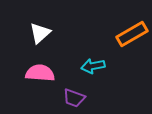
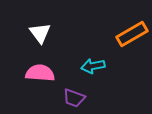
white triangle: rotated 25 degrees counterclockwise
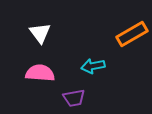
purple trapezoid: rotated 30 degrees counterclockwise
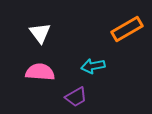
orange rectangle: moved 5 px left, 5 px up
pink semicircle: moved 1 px up
purple trapezoid: moved 2 px right, 1 px up; rotated 20 degrees counterclockwise
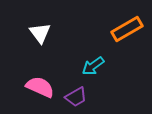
cyan arrow: rotated 25 degrees counterclockwise
pink semicircle: moved 15 px down; rotated 20 degrees clockwise
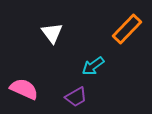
orange rectangle: rotated 16 degrees counterclockwise
white triangle: moved 12 px right
pink semicircle: moved 16 px left, 2 px down
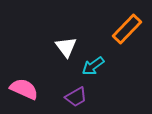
white triangle: moved 14 px right, 14 px down
